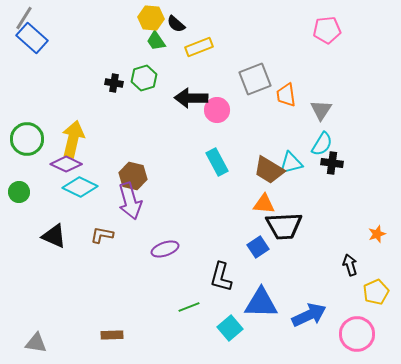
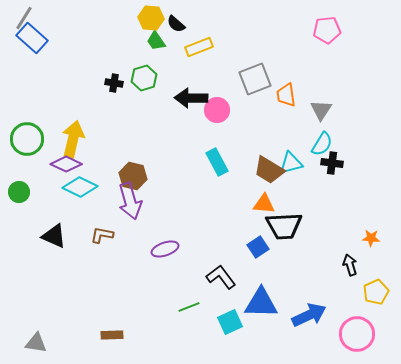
orange star at (377, 234): moved 6 px left, 4 px down; rotated 24 degrees clockwise
black L-shape at (221, 277): rotated 128 degrees clockwise
cyan square at (230, 328): moved 6 px up; rotated 15 degrees clockwise
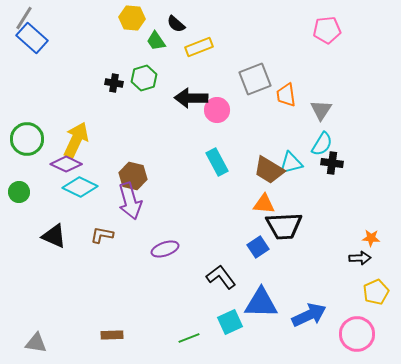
yellow hexagon at (151, 18): moved 19 px left
yellow arrow at (73, 139): moved 3 px right, 1 px down; rotated 12 degrees clockwise
black arrow at (350, 265): moved 10 px right, 7 px up; rotated 105 degrees clockwise
green line at (189, 307): moved 31 px down
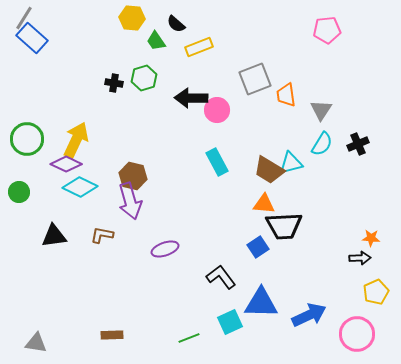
black cross at (332, 163): moved 26 px right, 19 px up; rotated 30 degrees counterclockwise
black triangle at (54, 236): rotated 32 degrees counterclockwise
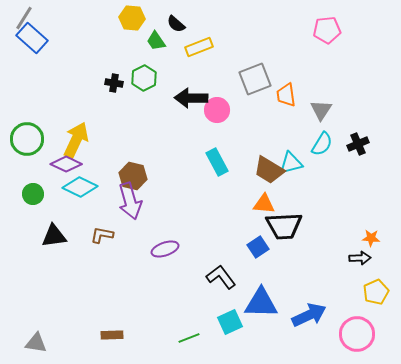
green hexagon at (144, 78): rotated 10 degrees counterclockwise
green circle at (19, 192): moved 14 px right, 2 px down
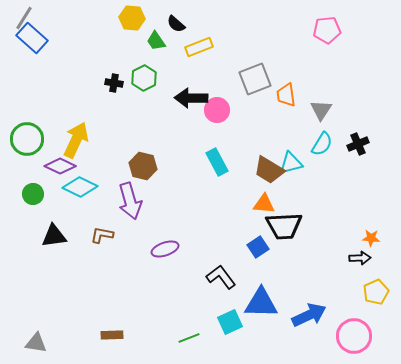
purple diamond at (66, 164): moved 6 px left, 2 px down
brown hexagon at (133, 176): moved 10 px right, 10 px up
pink circle at (357, 334): moved 3 px left, 2 px down
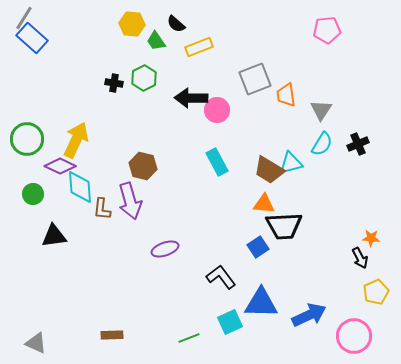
yellow hexagon at (132, 18): moved 6 px down
cyan diamond at (80, 187): rotated 60 degrees clockwise
brown L-shape at (102, 235): moved 26 px up; rotated 95 degrees counterclockwise
black arrow at (360, 258): rotated 65 degrees clockwise
gray triangle at (36, 343): rotated 15 degrees clockwise
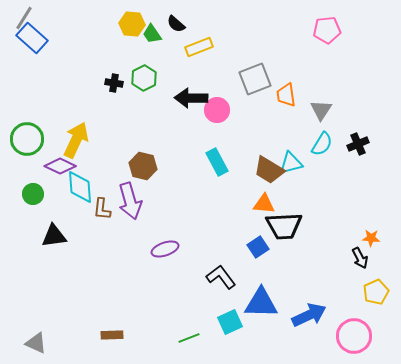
green trapezoid at (156, 41): moved 4 px left, 7 px up
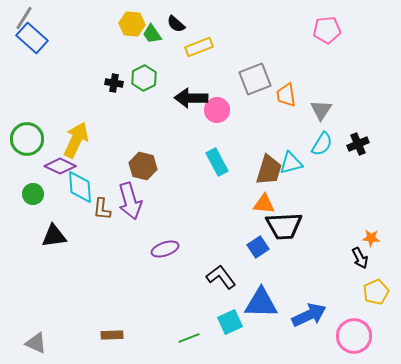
brown trapezoid at (269, 170): rotated 104 degrees counterclockwise
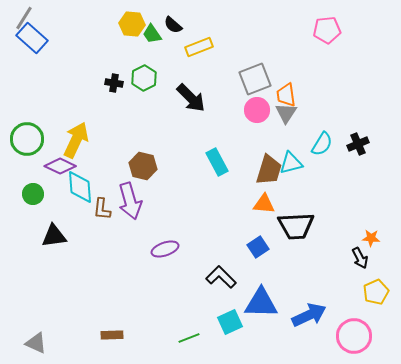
black semicircle at (176, 24): moved 3 px left, 1 px down
black arrow at (191, 98): rotated 136 degrees counterclockwise
pink circle at (217, 110): moved 40 px right
gray triangle at (321, 110): moved 35 px left, 3 px down
black trapezoid at (284, 226): moved 12 px right
black L-shape at (221, 277): rotated 8 degrees counterclockwise
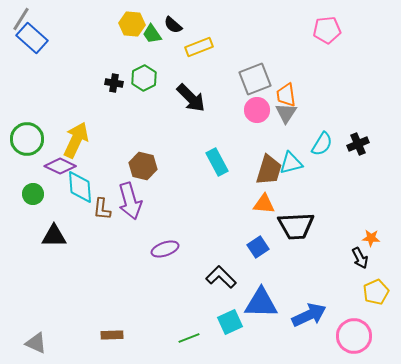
gray line at (24, 18): moved 3 px left, 1 px down
black triangle at (54, 236): rotated 8 degrees clockwise
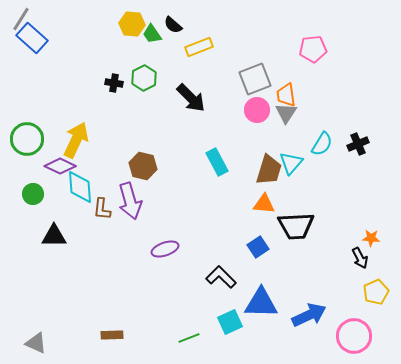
pink pentagon at (327, 30): moved 14 px left, 19 px down
cyan triangle at (291, 163): rotated 35 degrees counterclockwise
